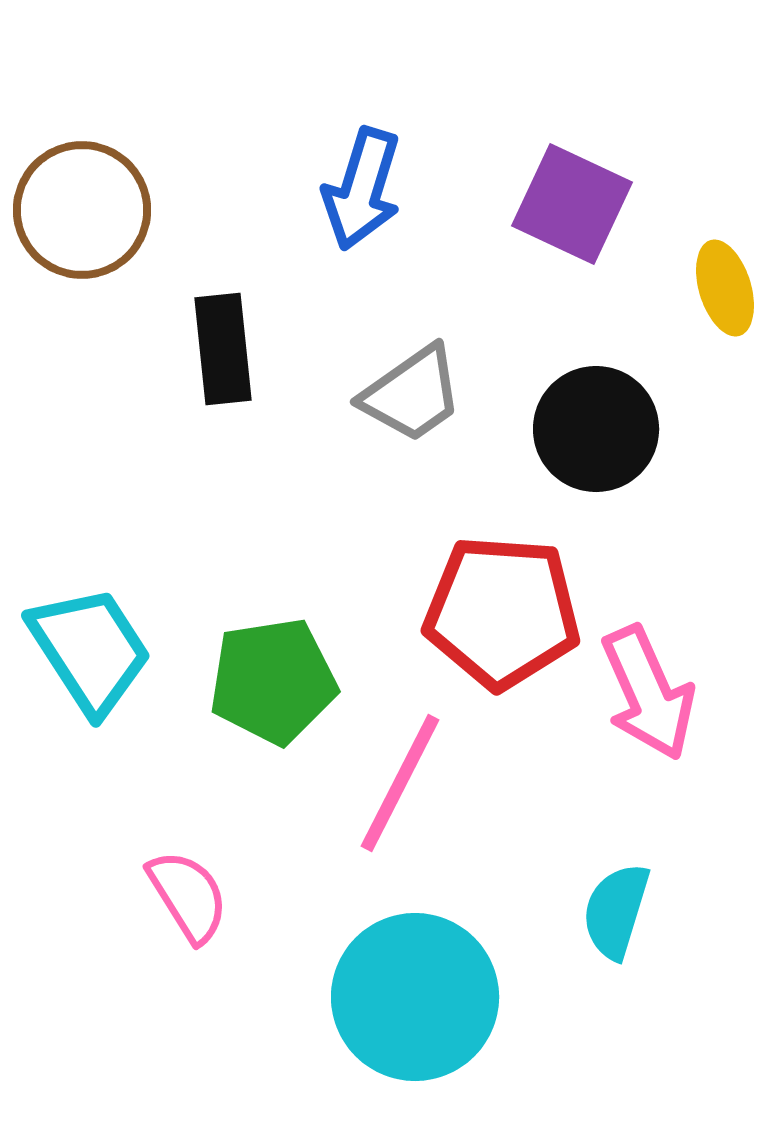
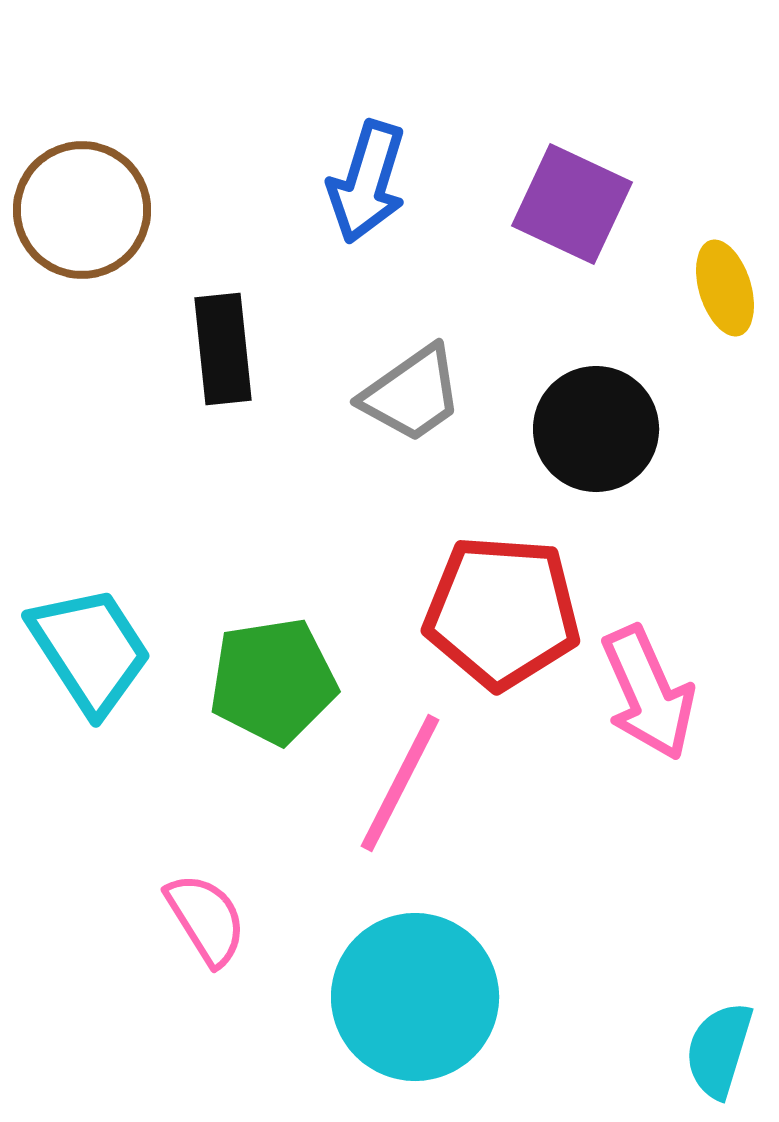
blue arrow: moved 5 px right, 7 px up
pink semicircle: moved 18 px right, 23 px down
cyan semicircle: moved 103 px right, 139 px down
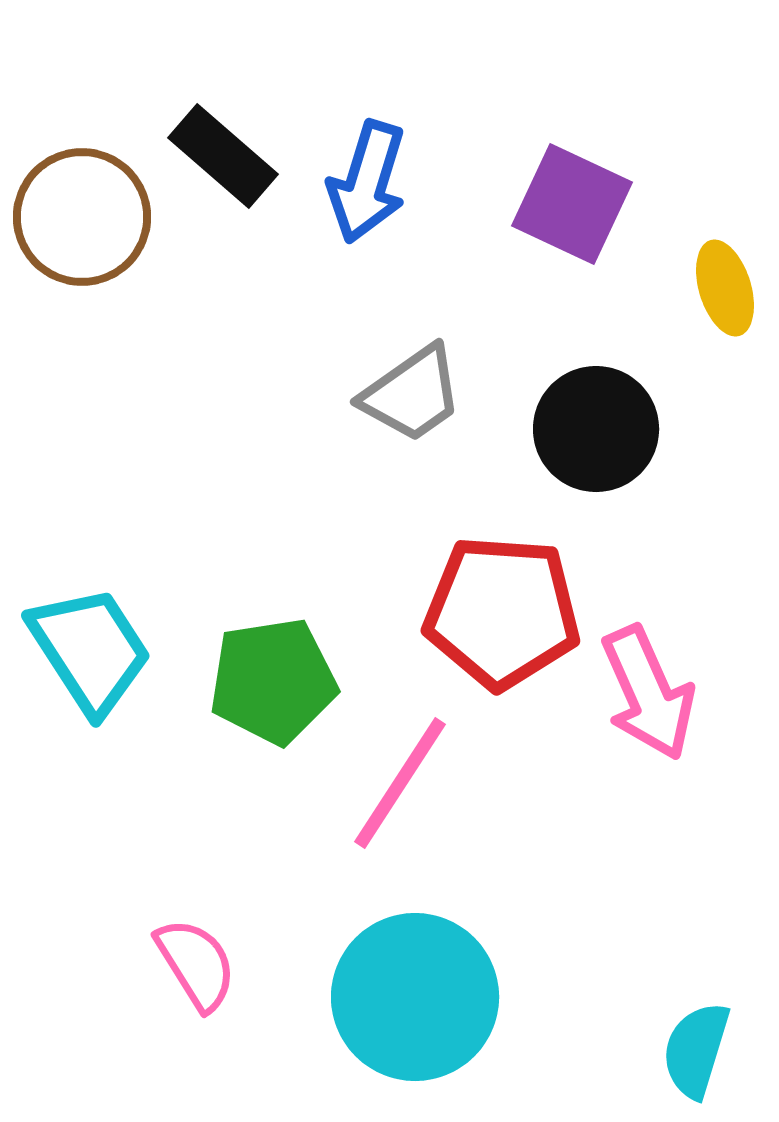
brown circle: moved 7 px down
black rectangle: moved 193 px up; rotated 43 degrees counterclockwise
pink line: rotated 6 degrees clockwise
pink semicircle: moved 10 px left, 45 px down
cyan semicircle: moved 23 px left
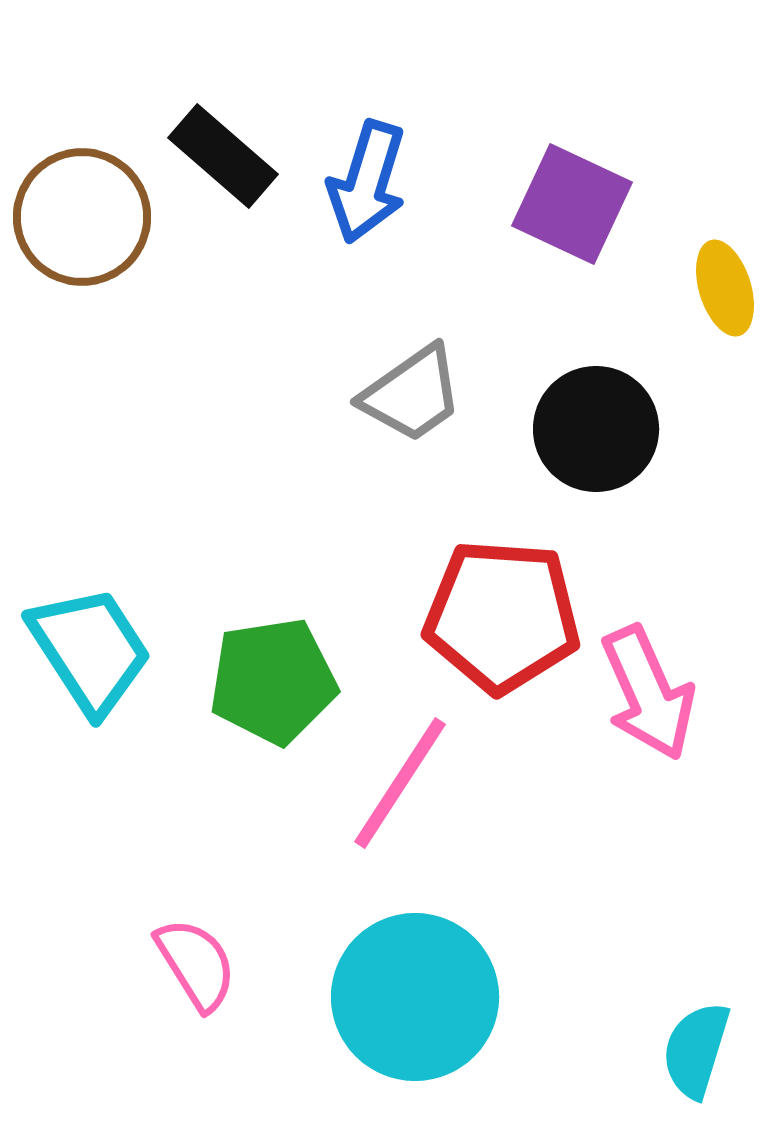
red pentagon: moved 4 px down
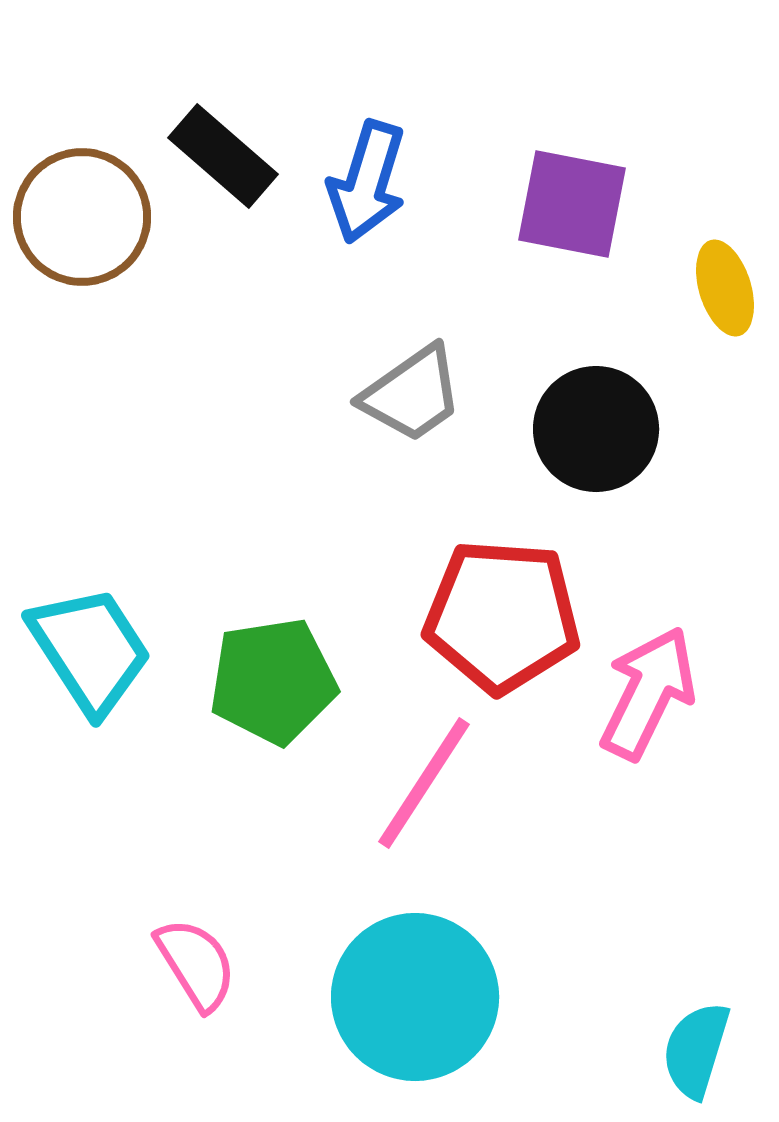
purple square: rotated 14 degrees counterclockwise
pink arrow: rotated 130 degrees counterclockwise
pink line: moved 24 px right
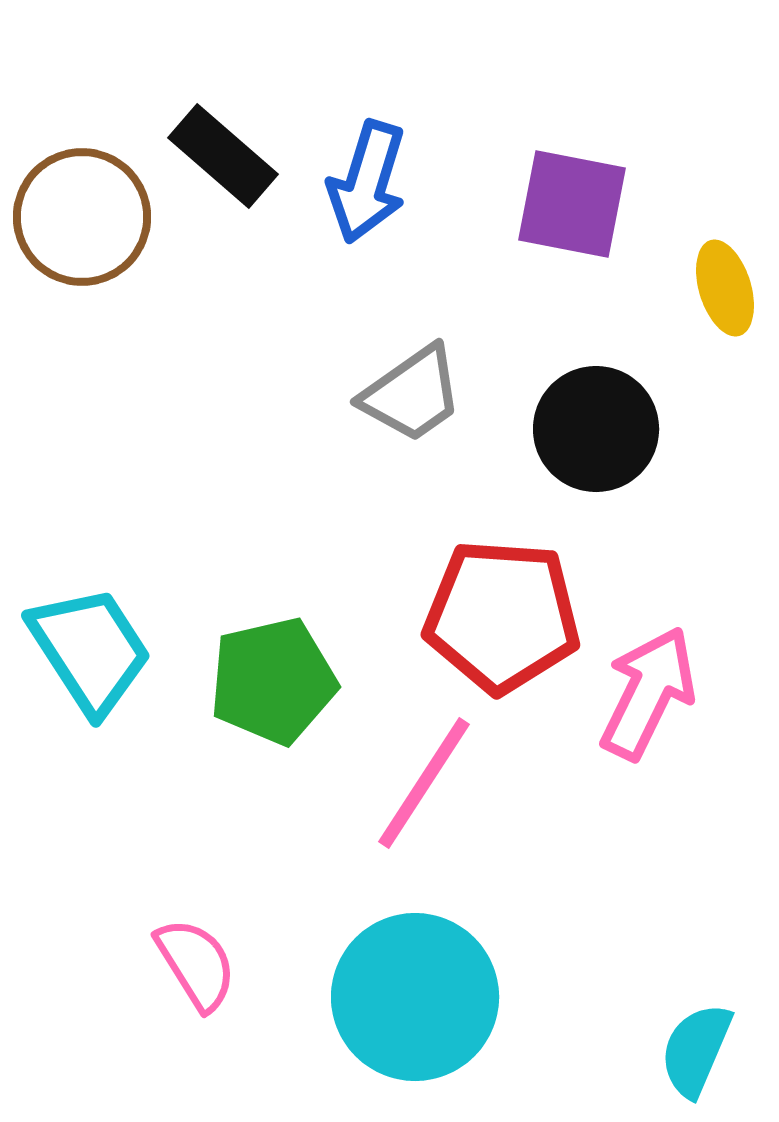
green pentagon: rotated 4 degrees counterclockwise
cyan semicircle: rotated 6 degrees clockwise
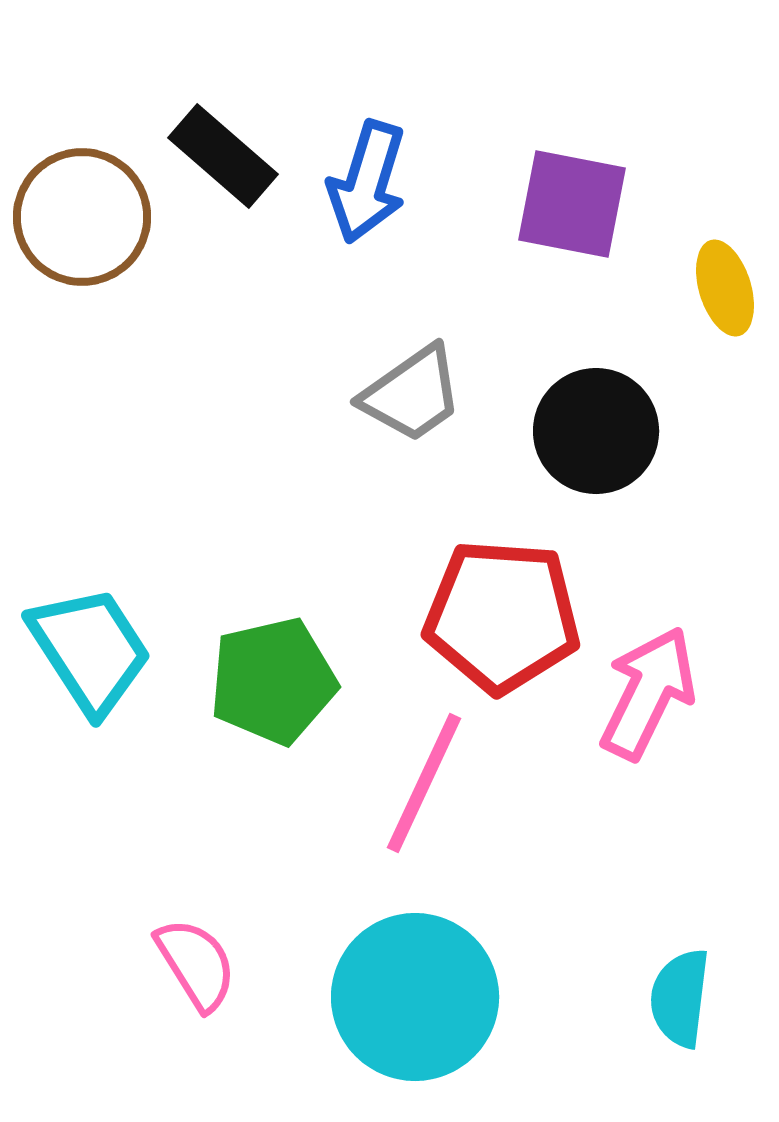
black circle: moved 2 px down
pink line: rotated 8 degrees counterclockwise
cyan semicircle: moved 16 px left, 52 px up; rotated 16 degrees counterclockwise
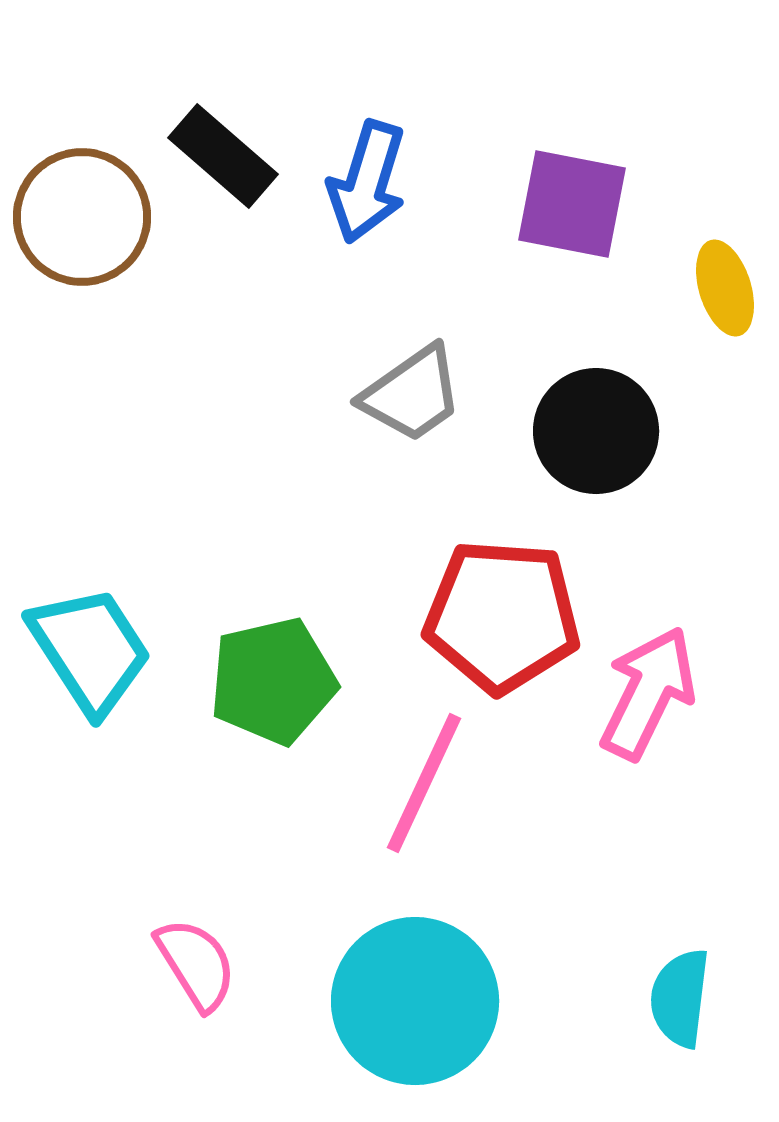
cyan circle: moved 4 px down
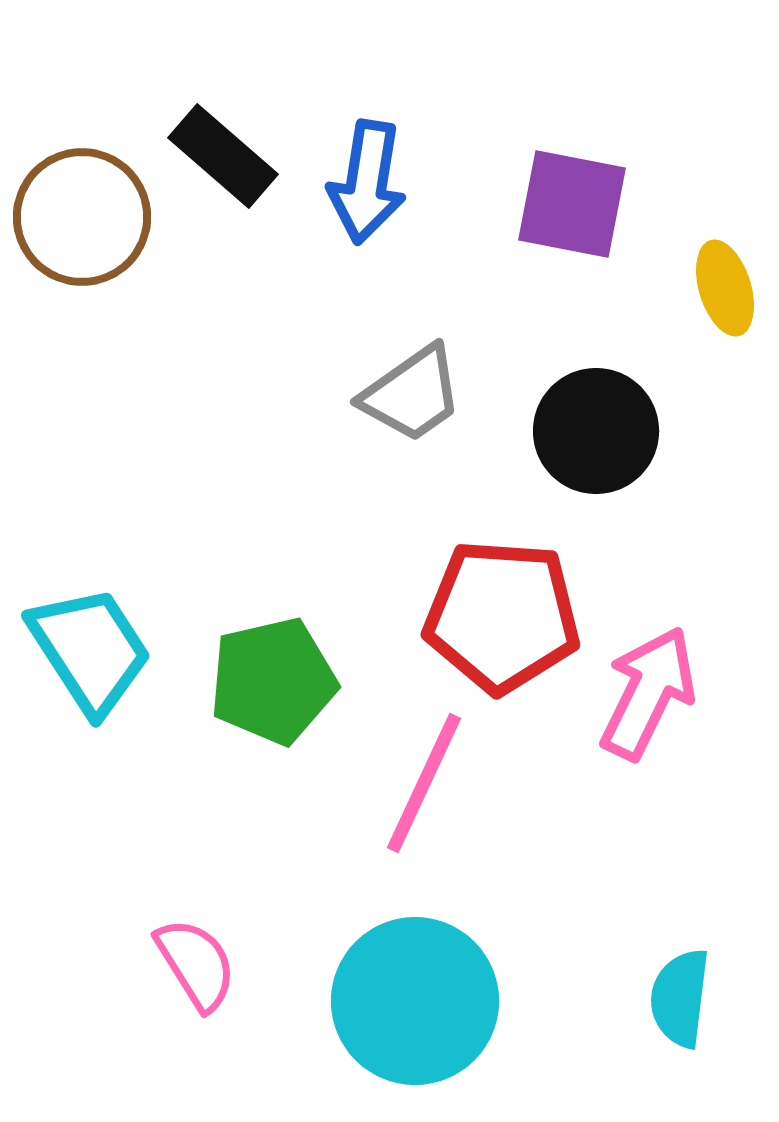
blue arrow: rotated 8 degrees counterclockwise
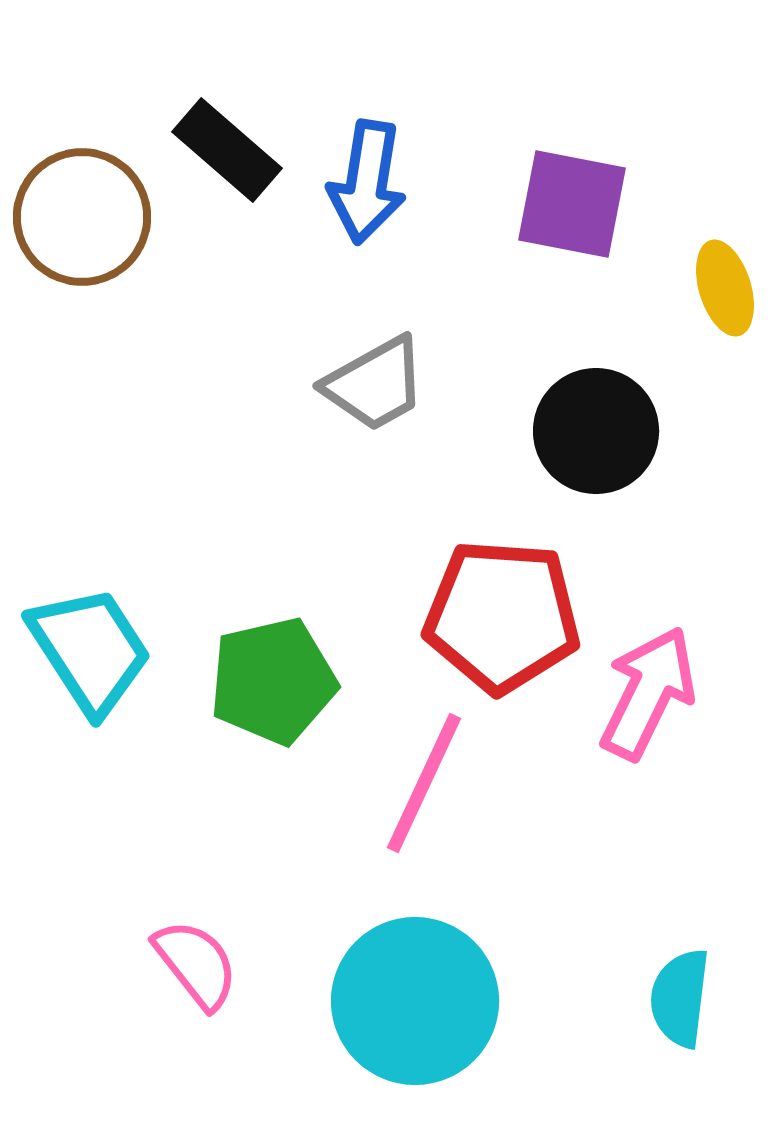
black rectangle: moved 4 px right, 6 px up
gray trapezoid: moved 37 px left, 10 px up; rotated 6 degrees clockwise
pink semicircle: rotated 6 degrees counterclockwise
